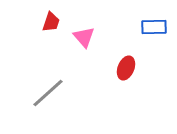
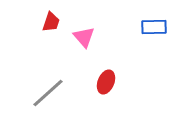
red ellipse: moved 20 px left, 14 px down
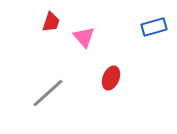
blue rectangle: rotated 15 degrees counterclockwise
red ellipse: moved 5 px right, 4 px up
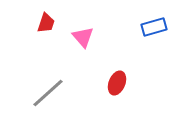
red trapezoid: moved 5 px left, 1 px down
pink triangle: moved 1 px left
red ellipse: moved 6 px right, 5 px down
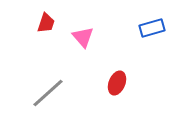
blue rectangle: moved 2 px left, 1 px down
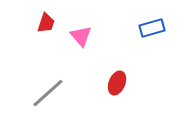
pink triangle: moved 2 px left, 1 px up
